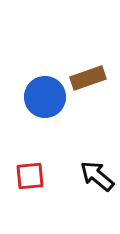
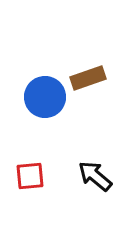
black arrow: moved 2 px left
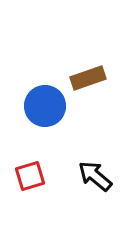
blue circle: moved 9 px down
red square: rotated 12 degrees counterclockwise
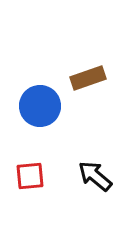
blue circle: moved 5 px left
red square: rotated 12 degrees clockwise
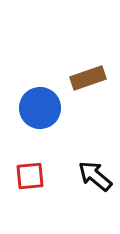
blue circle: moved 2 px down
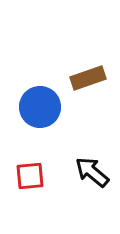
blue circle: moved 1 px up
black arrow: moved 3 px left, 4 px up
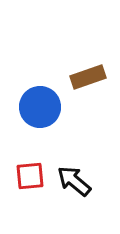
brown rectangle: moved 1 px up
black arrow: moved 18 px left, 9 px down
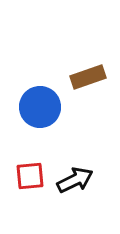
black arrow: moved 1 px right, 1 px up; rotated 114 degrees clockwise
